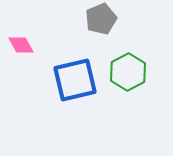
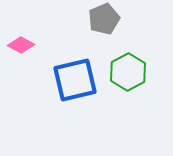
gray pentagon: moved 3 px right
pink diamond: rotated 32 degrees counterclockwise
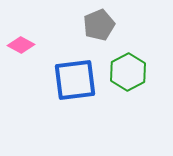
gray pentagon: moved 5 px left, 6 px down
blue square: rotated 6 degrees clockwise
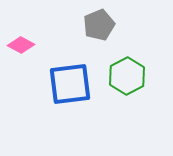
green hexagon: moved 1 px left, 4 px down
blue square: moved 5 px left, 4 px down
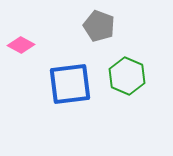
gray pentagon: moved 1 px down; rotated 28 degrees counterclockwise
green hexagon: rotated 9 degrees counterclockwise
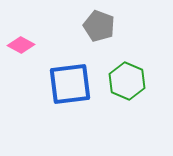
green hexagon: moved 5 px down
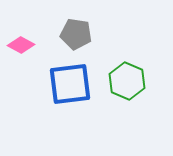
gray pentagon: moved 23 px left, 8 px down; rotated 12 degrees counterclockwise
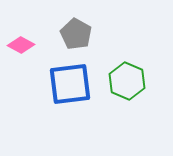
gray pentagon: rotated 20 degrees clockwise
